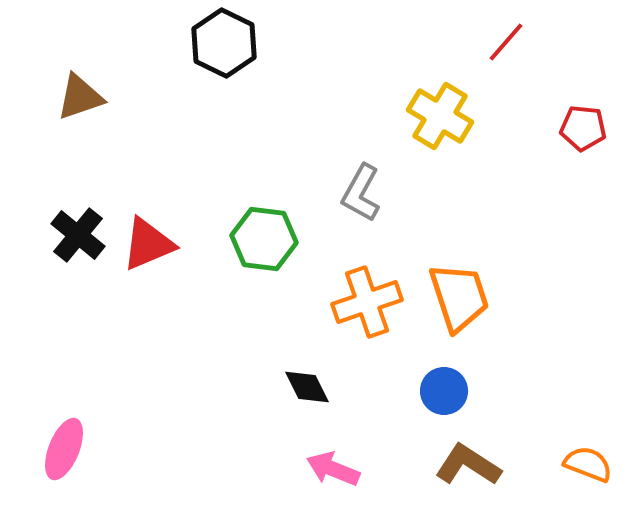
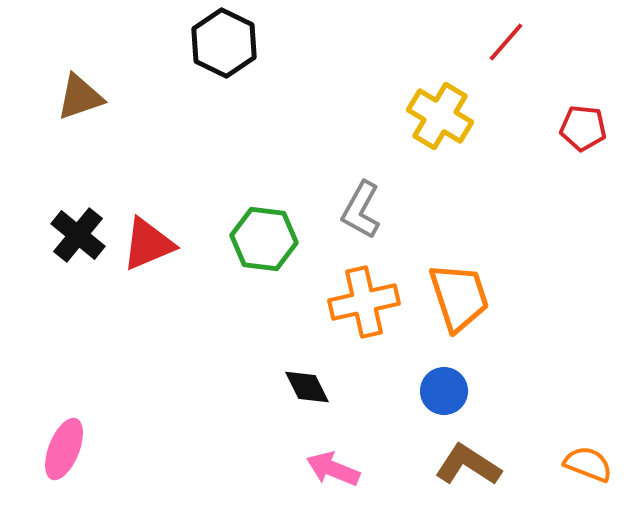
gray L-shape: moved 17 px down
orange cross: moved 3 px left; rotated 6 degrees clockwise
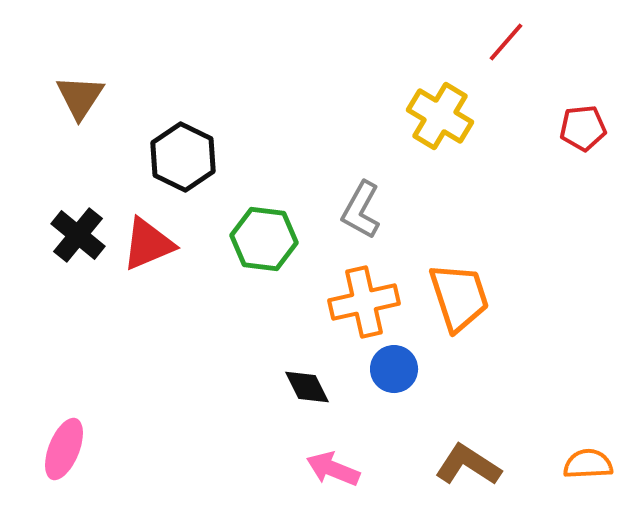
black hexagon: moved 41 px left, 114 px down
brown triangle: rotated 38 degrees counterclockwise
red pentagon: rotated 12 degrees counterclockwise
blue circle: moved 50 px left, 22 px up
orange semicircle: rotated 24 degrees counterclockwise
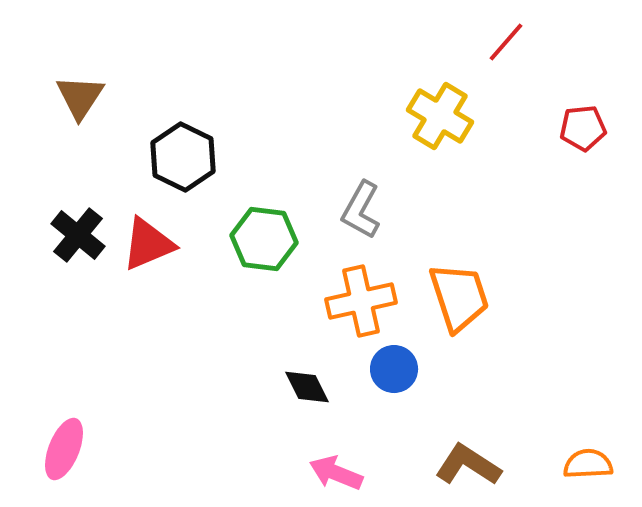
orange cross: moved 3 px left, 1 px up
pink arrow: moved 3 px right, 4 px down
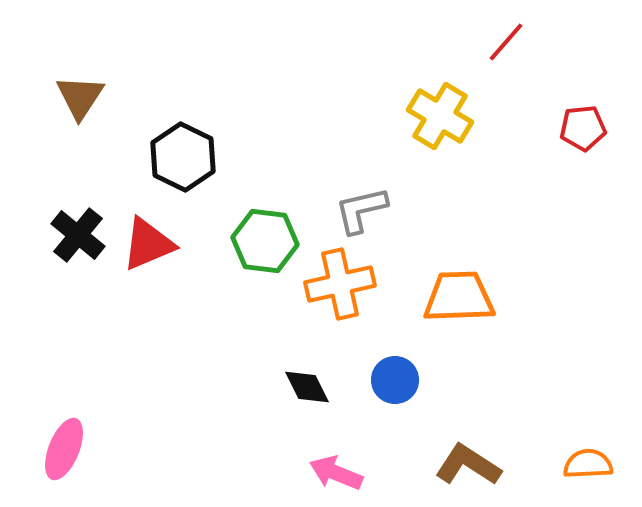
gray L-shape: rotated 48 degrees clockwise
green hexagon: moved 1 px right, 2 px down
orange trapezoid: rotated 74 degrees counterclockwise
orange cross: moved 21 px left, 17 px up
blue circle: moved 1 px right, 11 px down
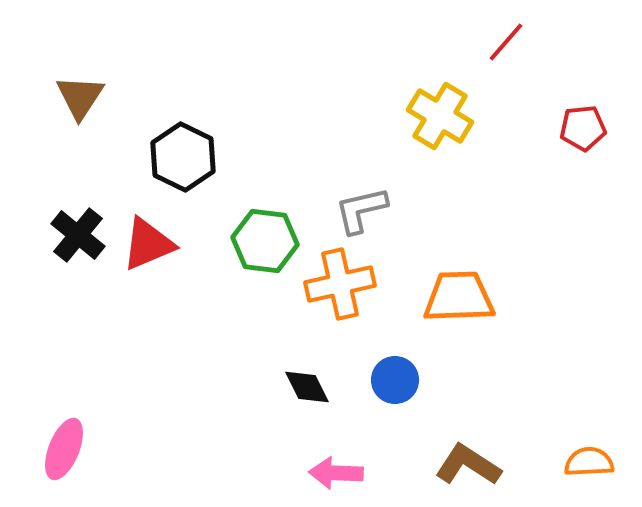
orange semicircle: moved 1 px right, 2 px up
pink arrow: rotated 20 degrees counterclockwise
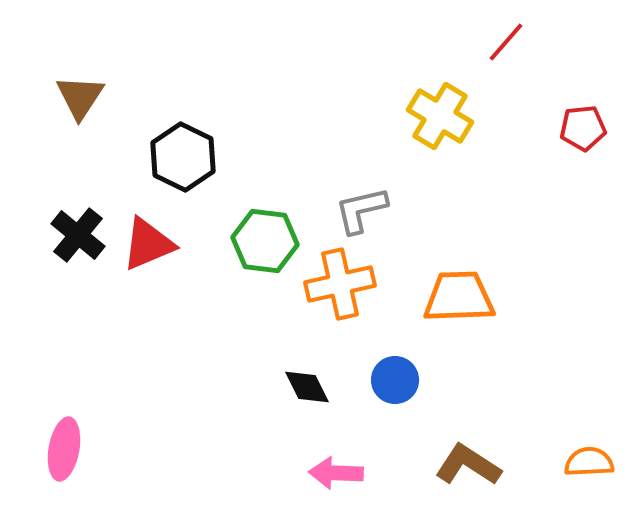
pink ellipse: rotated 12 degrees counterclockwise
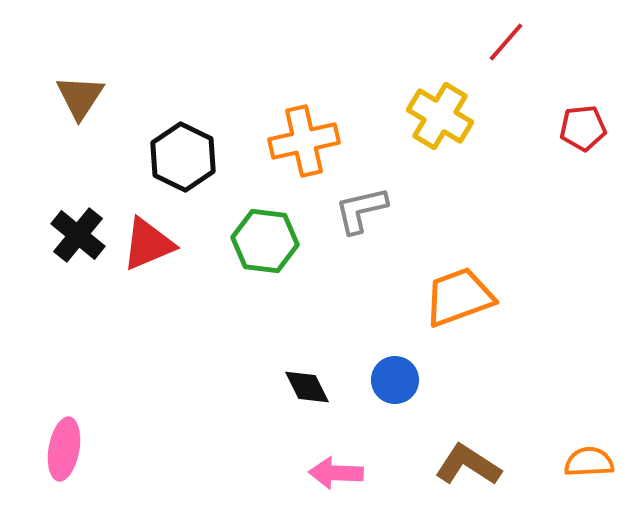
orange cross: moved 36 px left, 143 px up
orange trapezoid: rotated 18 degrees counterclockwise
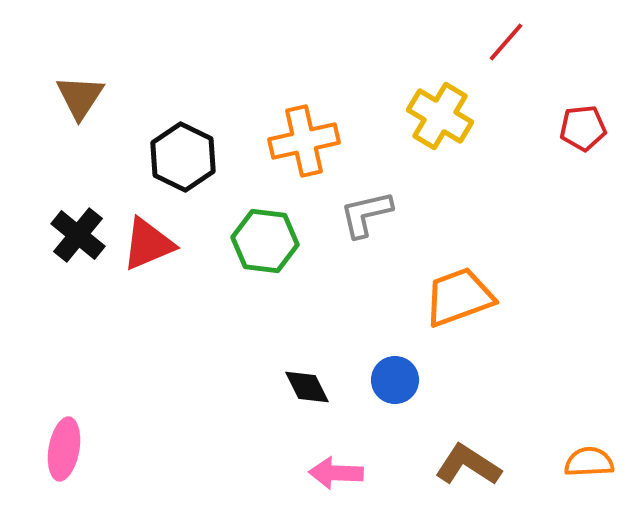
gray L-shape: moved 5 px right, 4 px down
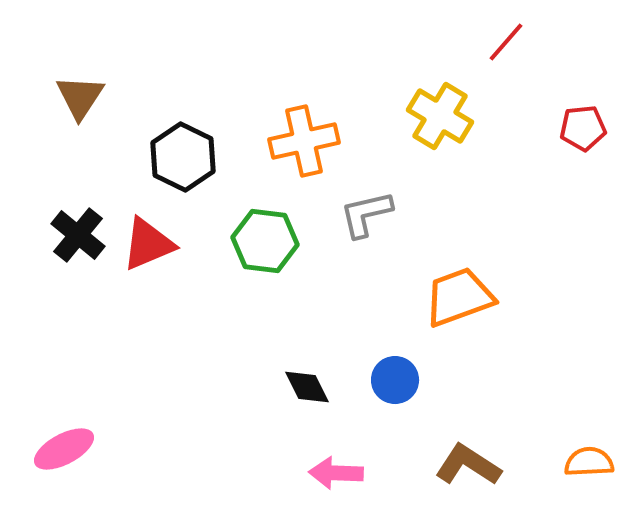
pink ellipse: rotated 52 degrees clockwise
